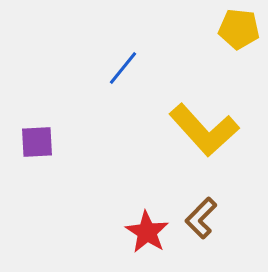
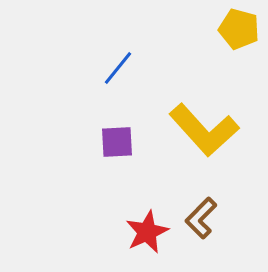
yellow pentagon: rotated 9 degrees clockwise
blue line: moved 5 px left
purple square: moved 80 px right
red star: rotated 15 degrees clockwise
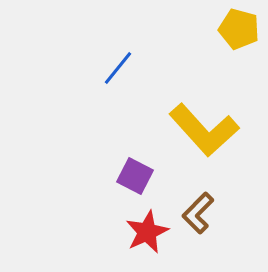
purple square: moved 18 px right, 34 px down; rotated 30 degrees clockwise
brown L-shape: moved 3 px left, 5 px up
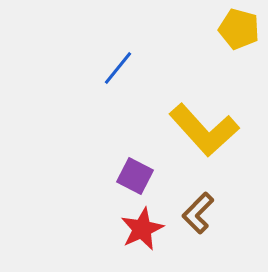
red star: moved 5 px left, 3 px up
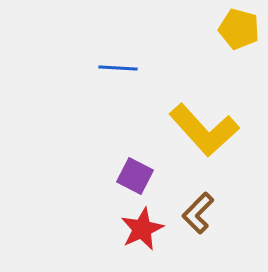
blue line: rotated 54 degrees clockwise
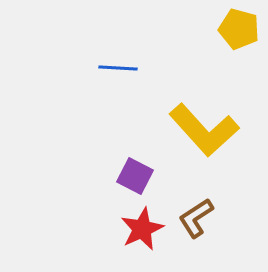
brown L-shape: moved 2 px left, 5 px down; rotated 12 degrees clockwise
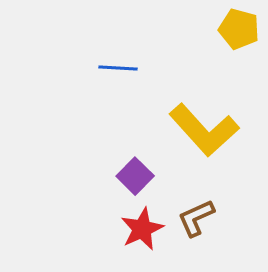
purple square: rotated 18 degrees clockwise
brown L-shape: rotated 9 degrees clockwise
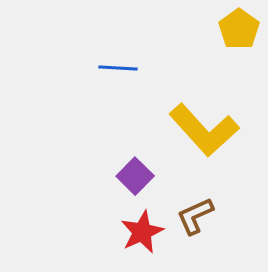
yellow pentagon: rotated 21 degrees clockwise
brown L-shape: moved 1 px left, 2 px up
red star: moved 3 px down
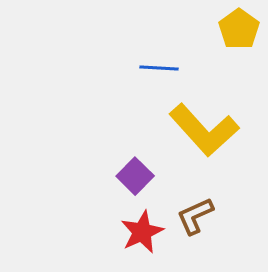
blue line: moved 41 px right
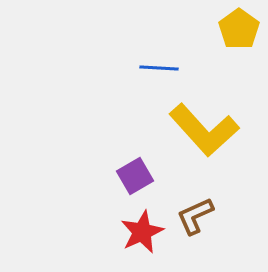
purple square: rotated 15 degrees clockwise
